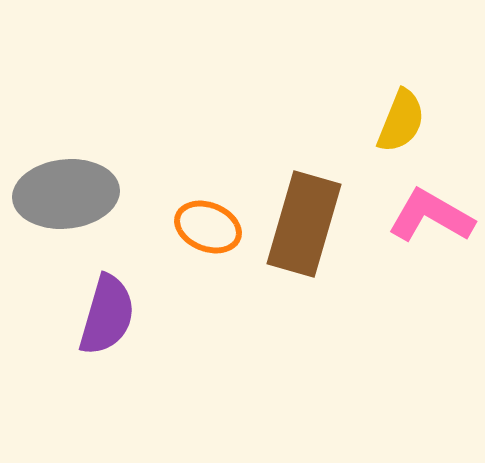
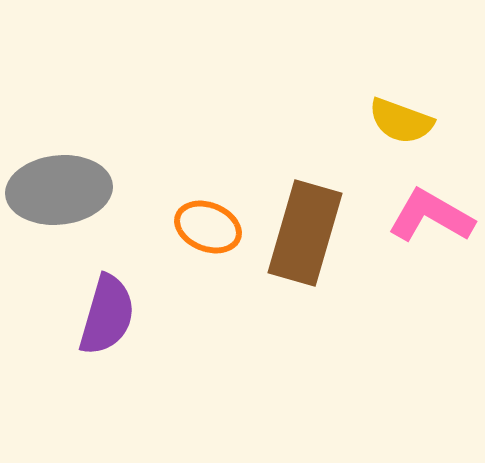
yellow semicircle: rotated 88 degrees clockwise
gray ellipse: moved 7 px left, 4 px up
brown rectangle: moved 1 px right, 9 px down
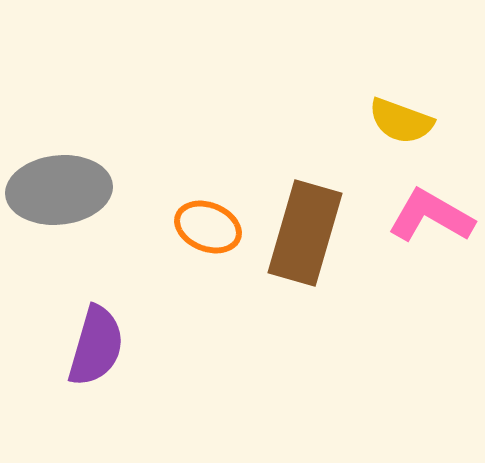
purple semicircle: moved 11 px left, 31 px down
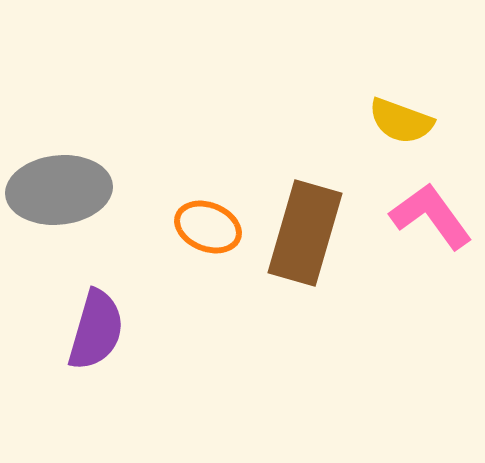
pink L-shape: rotated 24 degrees clockwise
purple semicircle: moved 16 px up
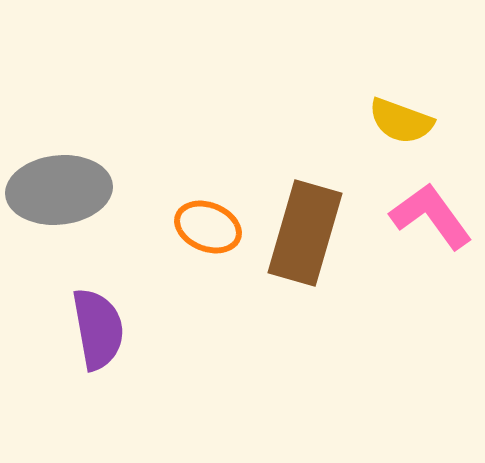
purple semicircle: moved 2 px right, 1 px up; rotated 26 degrees counterclockwise
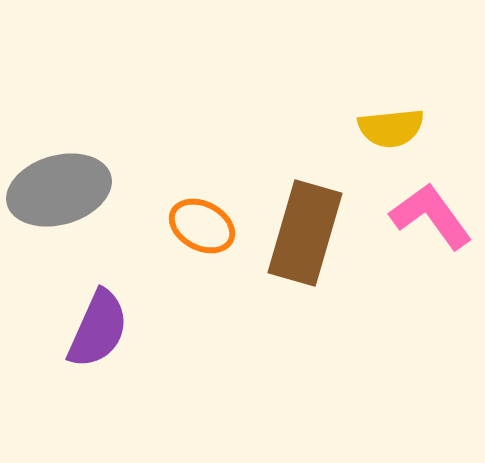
yellow semicircle: moved 10 px left, 7 px down; rotated 26 degrees counterclockwise
gray ellipse: rotated 10 degrees counterclockwise
orange ellipse: moved 6 px left, 1 px up; rotated 6 degrees clockwise
purple semicircle: rotated 34 degrees clockwise
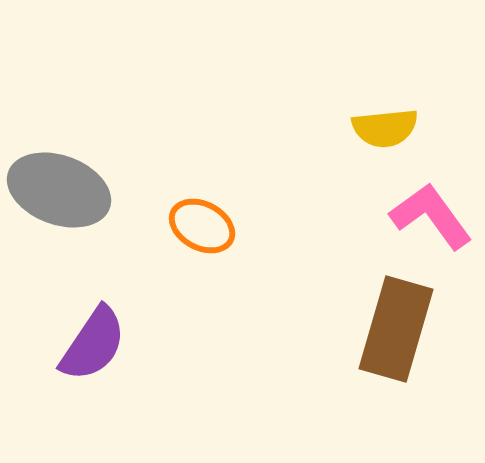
yellow semicircle: moved 6 px left
gray ellipse: rotated 36 degrees clockwise
brown rectangle: moved 91 px right, 96 px down
purple semicircle: moved 5 px left, 15 px down; rotated 10 degrees clockwise
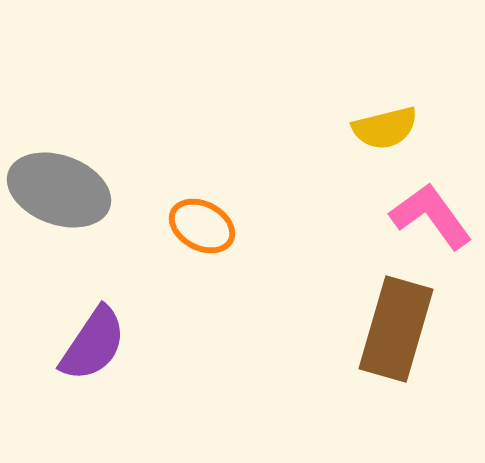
yellow semicircle: rotated 8 degrees counterclockwise
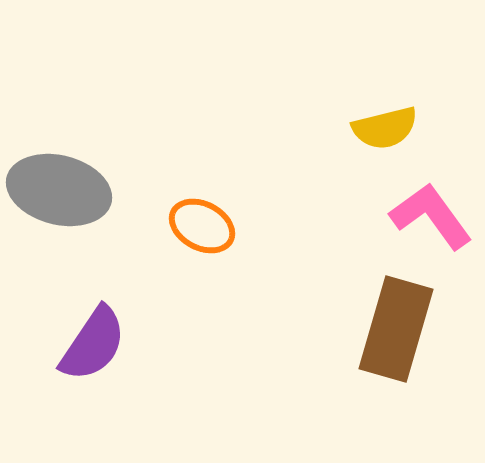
gray ellipse: rotated 6 degrees counterclockwise
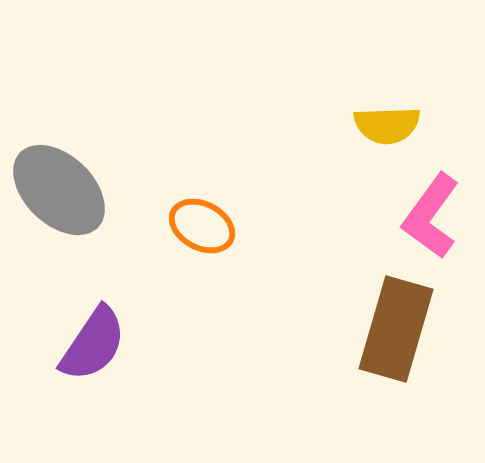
yellow semicircle: moved 2 px right, 3 px up; rotated 12 degrees clockwise
gray ellipse: rotated 30 degrees clockwise
pink L-shape: rotated 108 degrees counterclockwise
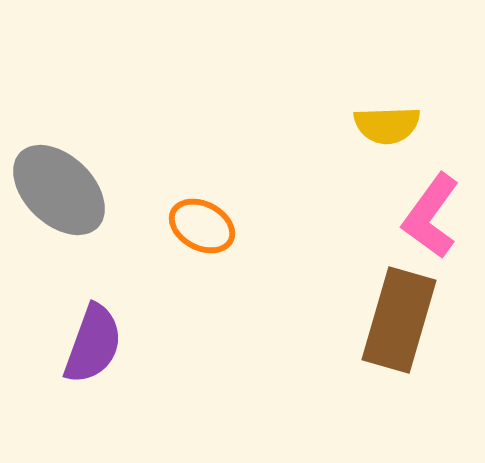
brown rectangle: moved 3 px right, 9 px up
purple semicircle: rotated 14 degrees counterclockwise
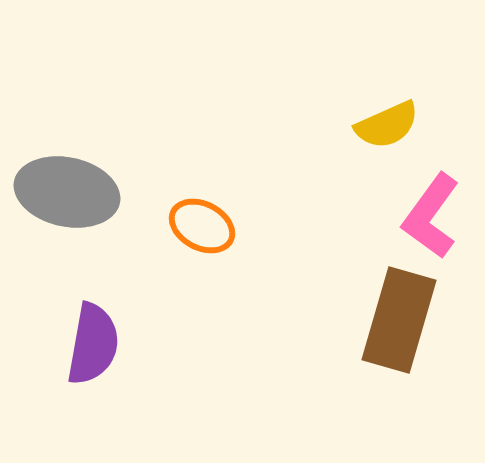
yellow semicircle: rotated 22 degrees counterclockwise
gray ellipse: moved 8 px right, 2 px down; rotated 32 degrees counterclockwise
purple semicircle: rotated 10 degrees counterclockwise
